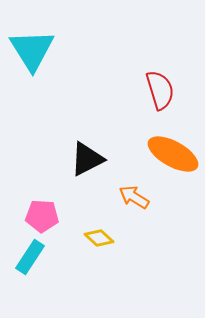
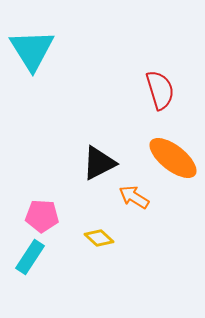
orange ellipse: moved 4 px down; rotated 9 degrees clockwise
black triangle: moved 12 px right, 4 px down
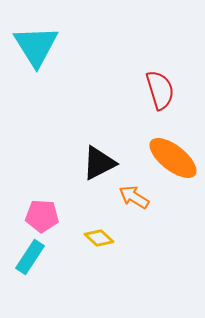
cyan triangle: moved 4 px right, 4 px up
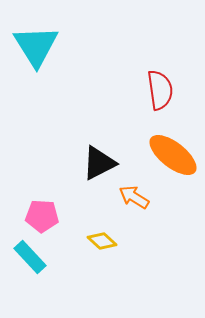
red semicircle: rotated 9 degrees clockwise
orange ellipse: moved 3 px up
yellow diamond: moved 3 px right, 3 px down
cyan rectangle: rotated 76 degrees counterclockwise
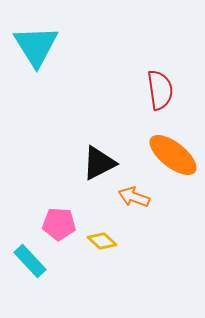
orange arrow: rotated 12 degrees counterclockwise
pink pentagon: moved 17 px right, 8 px down
cyan rectangle: moved 4 px down
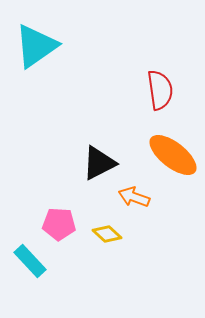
cyan triangle: rotated 27 degrees clockwise
yellow diamond: moved 5 px right, 7 px up
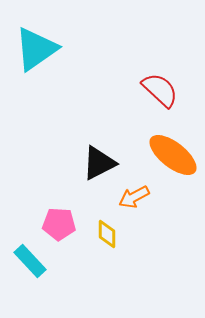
cyan triangle: moved 3 px down
red semicircle: rotated 39 degrees counterclockwise
orange arrow: rotated 48 degrees counterclockwise
yellow diamond: rotated 48 degrees clockwise
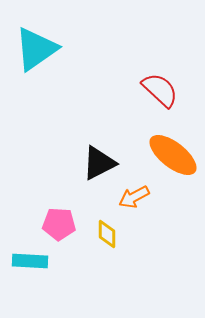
cyan rectangle: rotated 44 degrees counterclockwise
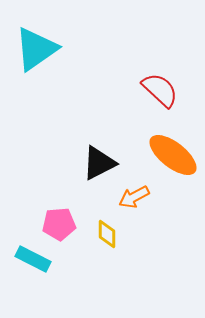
pink pentagon: rotated 8 degrees counterclockwise
cyan rectangle: moved 3 px right, 2 px up; rotated 24 degrees clockwise
